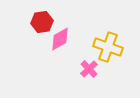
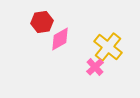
yellow cross: rotated 20 degrees clockwise
pink cross: moved 6 px right, 2 px up
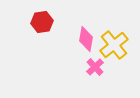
pink diamond: moved 26 px right; rotated 50 degrees counterclockwise
yellow cross: moved 6 px right, 2 px up; rotated 12 degrees clockwise
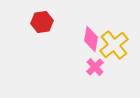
pink diamond: moved 5 px right
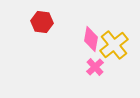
red hexagon: rotated 15 degrees clockwise
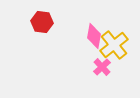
pink diamond: moved 3 px right, 3 px up
pink cross: moved 7 px right
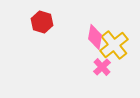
red hexagon: rotated 10 degrees clockwise
pink diamond: moved 1 px right, 1 px down
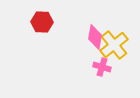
red hexagon: rotated 15 degrees counterclockwise
pink cross: rotated 30 degrees counterclockwise
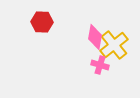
pink cross: moved 2 px left, 2 px up
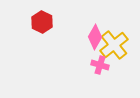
red hexagon: rotated 25 degrees clockwise
pink diamond: rotated 20 degrees clockwise
